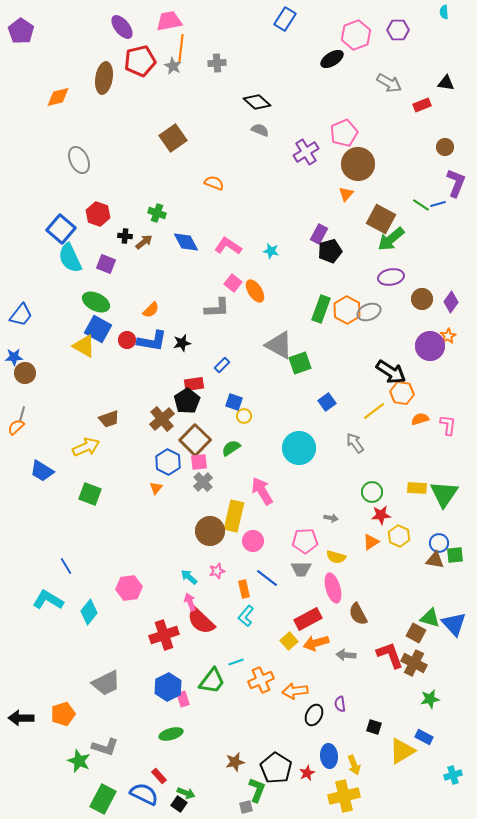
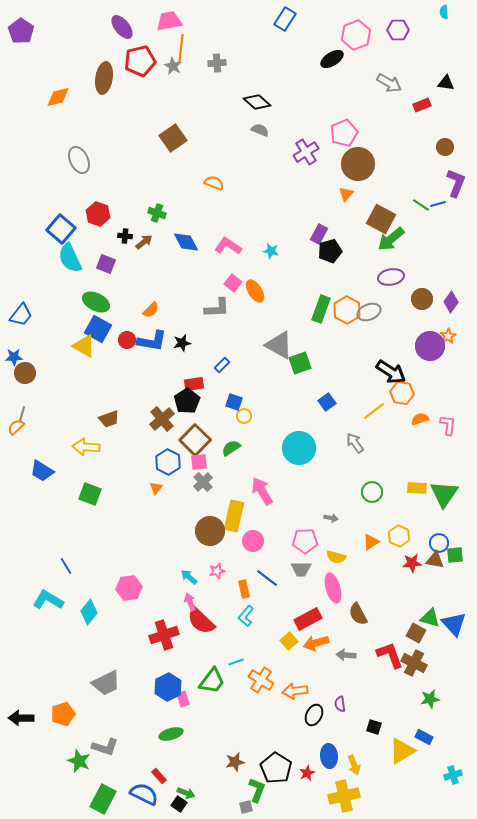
yellow arrow at (86, 447): rotated 152 degrees counterclockwise
red star at (381, 515): moved 31 px right, 48 px down
orange cross at (261, 680): rotated 35 degrees counterclockwise
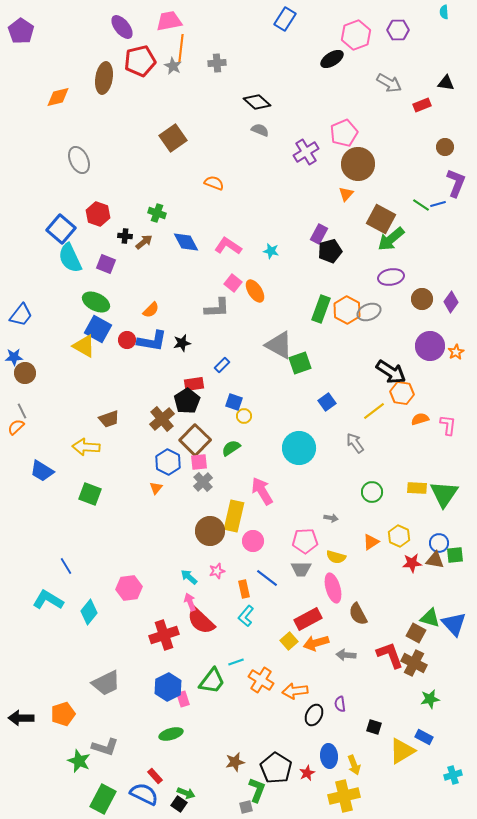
orange star at (448, 336): moved 8 px right, 16 px down
gray line at (22, 414): moved 3 px up; rotated 42 degrees counterclockwise
red rectangle at (159, 776): moved 4 px left
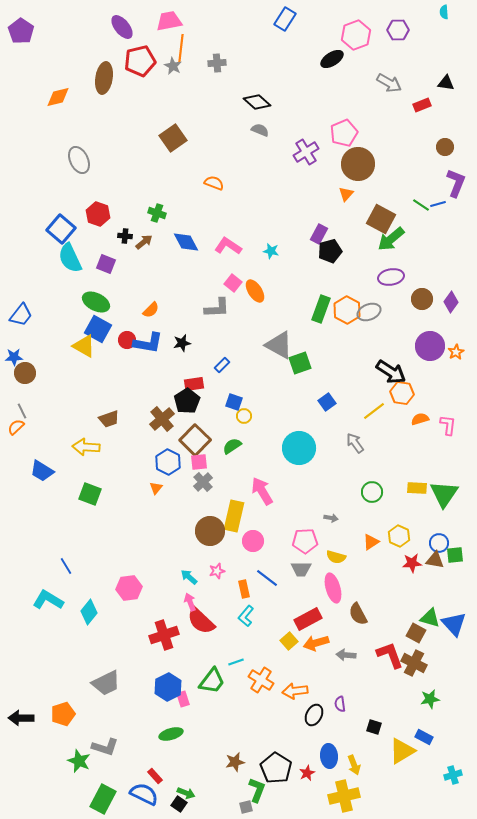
blue L-shape at (152, 341): moved 4 px left, 2 px down
green semicircle at (231, 448): moved 1 px right, 2 px up
